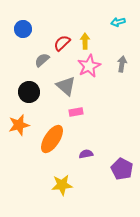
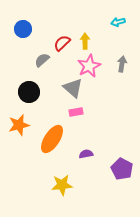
gray triangle: moved 7 px right, 2 px down
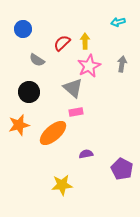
gray semicircle: moved 5 px left; rotated 105 degrees counterclockwise
orange ellipse: moved 1 px right, 6 px up; rotated 16 degrees clockwise
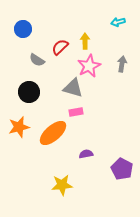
red semicircle: moved 2 px left, 4 px down
gray triangle: rotated 25 degrees counterclockwise
orange star: moved 2 px down
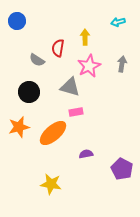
blue circle: moved 6 px left, 8 px up
yellow arrow: moved 4 px up
red semicircle: moved 2 px left, 1 px down; rotated 36 degrees counterclockwise
gray triangle: moved 3 px left, 1 px up
yellow star: moved 11 px left, 1 px up; rotated 15 degrees clockwise
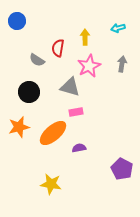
cyan arrow: moved 6 px down
purple semicircle: moved 7 px left, 6 px up
